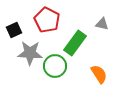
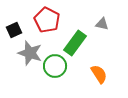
gray star: rotated 15 degrees clockwise
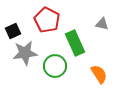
black square: moved 1 px left, 1 px down
green rectangle: rotated 60 degrees counterclockwise
gray star: moved 5 px left; rotated 25 degrees counterclockwise
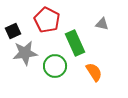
orange semicircle: moved 5 px left, 2 px up
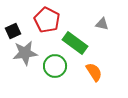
green rectangle: rotated 30 degrees counterclockwise
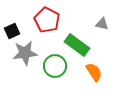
black square: moved 1 px left
green rectangle: moved 2 px right, 2 px down
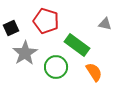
red pentagon: moved 1 px left, 1 px down; rotated 10 degrees counterclockwise
gray triangle: moved 3 px right
black square: moved 1 px left, 3 px up
gray star: rotated 25 degrees counterclockwise
green circle: moved 1 px right, 1 px down
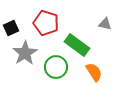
red pentagon: moved 2 px down
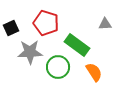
gray triangle: rotated 16 degrees counterclockwise
gray star: moved 5 px right, 1 px up; rotated 30 degrees clockwise
green circle: moved 2 px right
